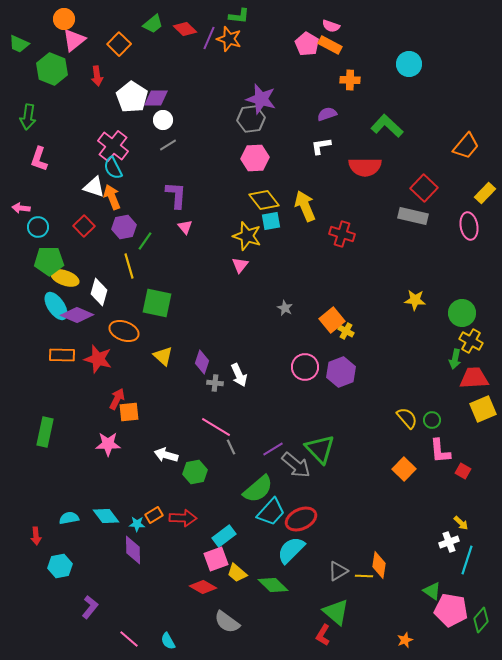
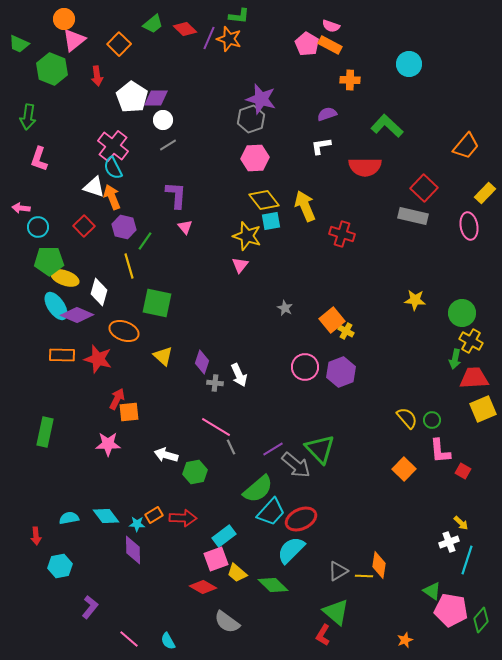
gray hexagon at (251, 119): rotated 12 degrees counterclockwise
purple hexagon at (124, 227): rotated 25 degrees clockwise
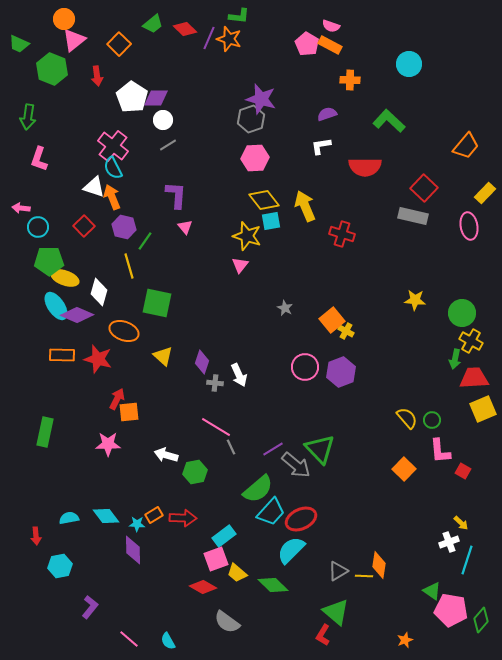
green L-shape at (387, 126): moved 2 px right, 5 px up
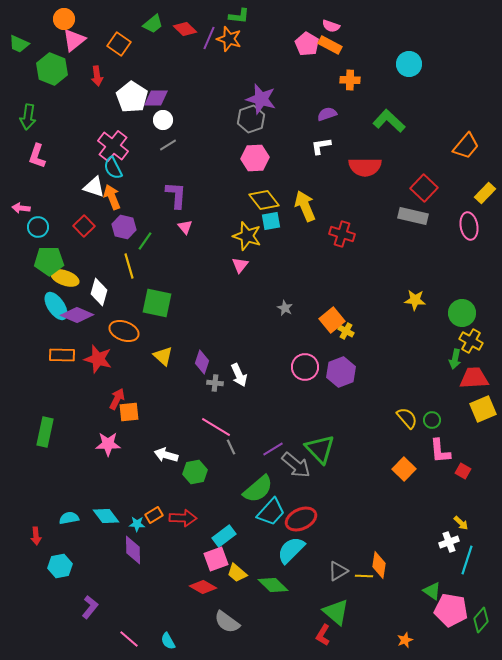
orange square at (119, 44): rotated 10 degrees counterclockwise
pink L-shape at (39, 159): moved 2 px left, 3 px up
